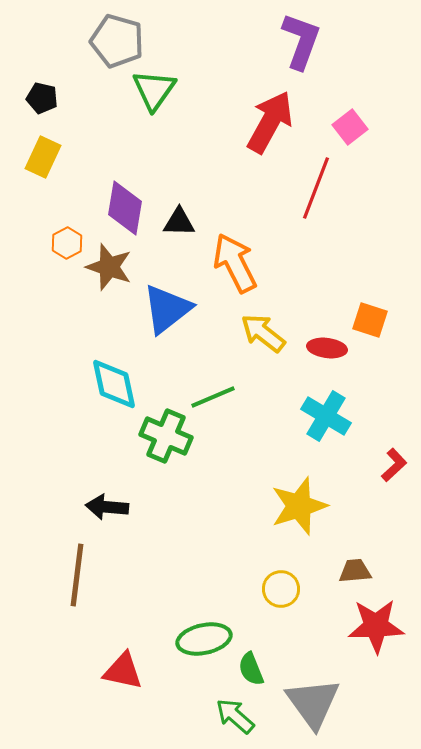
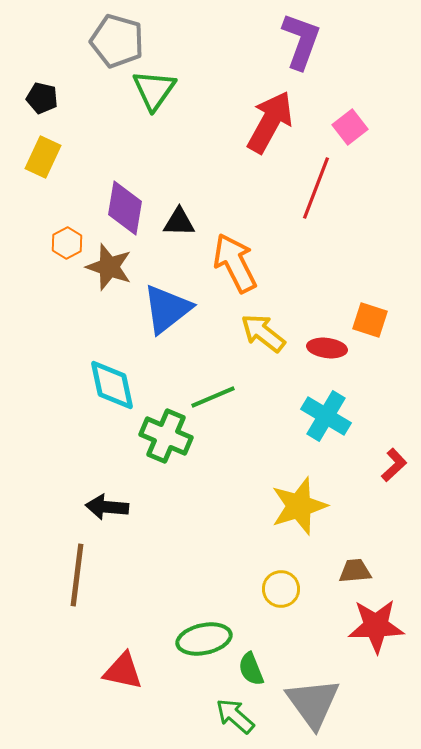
cyan diamond: moved 2 px left, 1 px down
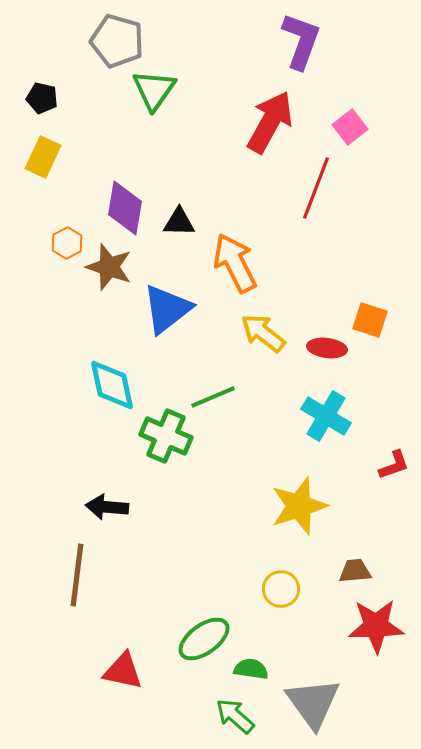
red L-shape: rotated 24 degrees clockwise
green ellipse: rotated 24 degrees counterclockwise
green semicircle: rotated 120 degrees clockwise
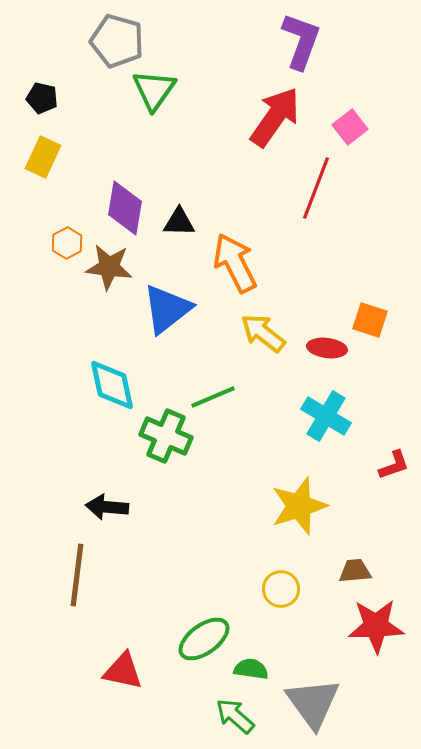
red arrow: moved 5 px right, 5 px up; rotated 6 degrees clockwise
brown star: rotated 12 degrees counterclockwise
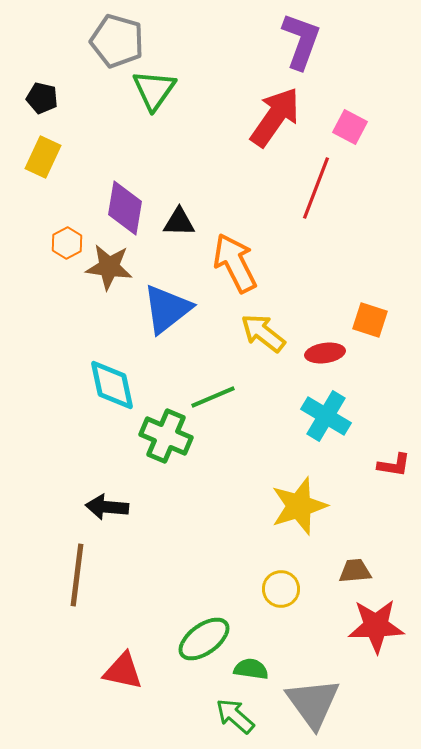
pink square: rotated 24 degrees counterclockwise
red ellipse: moved 2 px left, 5 px down; rotated 15 degrees counterclockwise
red L-shape: rotated 28 degrees clockwise
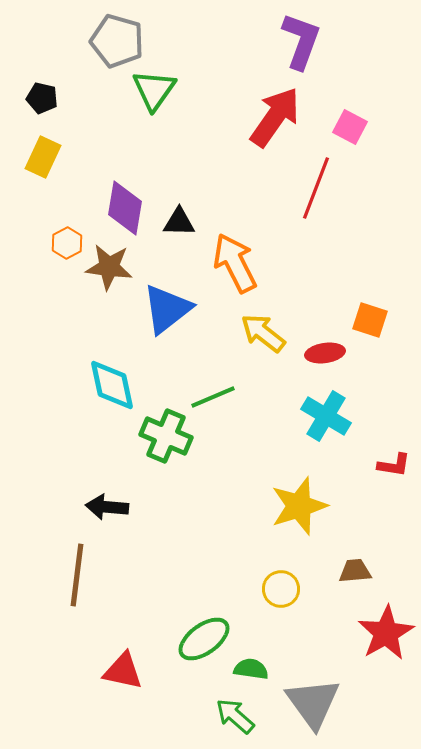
red star: moved 10 px right, 7 px down; rotated 28 degrees counterclockwise
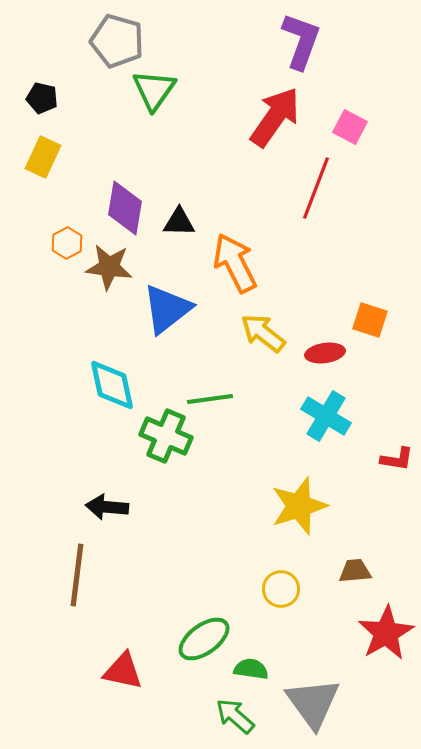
green line: moved 3 px left, 2 px down; rotated 15 degrees clockwise
red L-shape: moved 3 px right, 6 px up
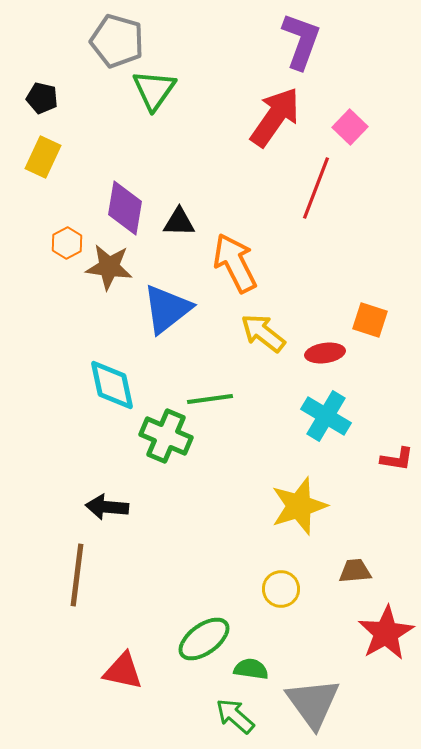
pink square: rotated 16 degrees clockwise
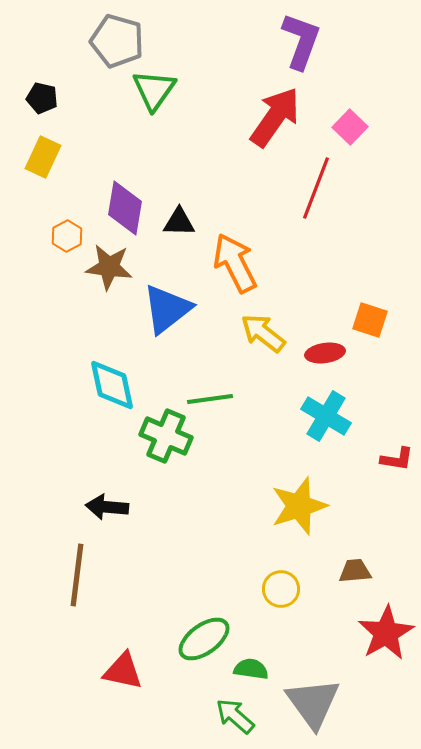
orange hexagon: moved 7 px up
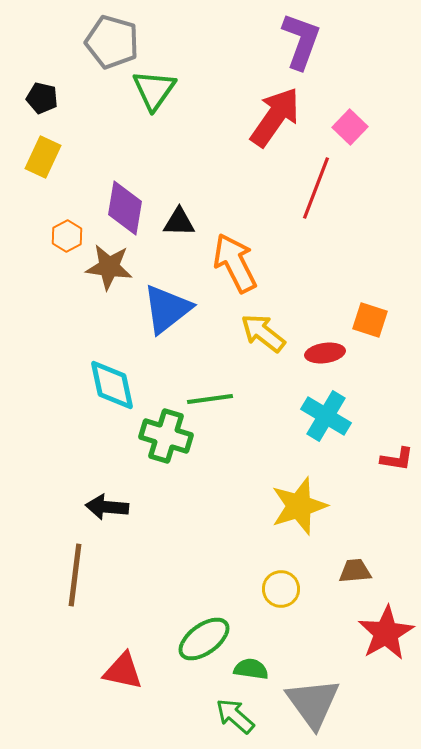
gray pentagon: moved 5 px left, 1 px down
green cross: rotated 6 degrees counterclockwise
brown line: moved 2 px left
